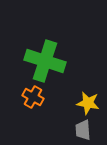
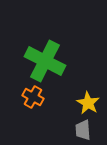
green cross: rotated 9 degrees clockwise
yellow star: rotated 20 degrees clockwise
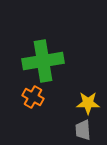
green cross: moved 2 px left; rotated 36 degrees counterclockwise
yellow star: rotated 30 degrees counterclockwise
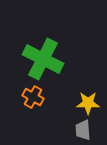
green cross: moved 2 px up; rotated 36 degrees clockwise
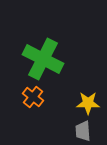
orange cross: rotated 10 degrees clockwise
gray trapezoid: moved 1 px down
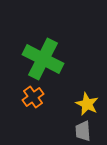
orange cross: rotated 15 degrees clockwise
yellow star: moved 1 px left, 1 px down; rotated 25 degrees clockwise
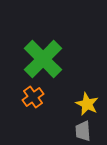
green cross: rotated 18 degrees clockwise
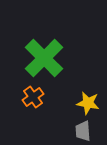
green cross: moved 1 px right, 1 px up
yellow star: moved 1 px right, 1 px up; rotated 15 degrees counterclockwise
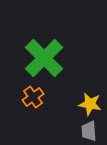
yellow star: moved 2 px right, 1 px down
gray trapezoid: moved 6 px right
